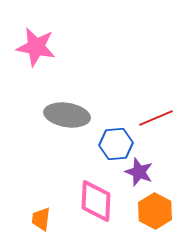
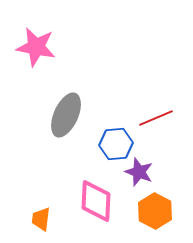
gray ellipse: moved 1 px left; rotated 75 degrees counterclockwise
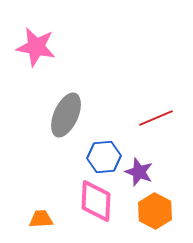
blue hexagon: moved 12 px left, 13 px down
orange trapezoid: rotated 80 degrees clockwise
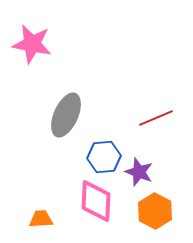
pink star: moved 4 px left, 3 px up
